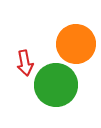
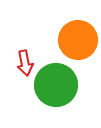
orange circle: moved 2 px right, 4 px up
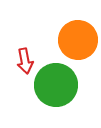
red arrow: moved 2 px up
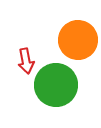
red arrow: moved 1 px right
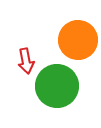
green circle: moved 1 px right, 1 px down
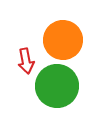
orange circle: moved 15 px left
